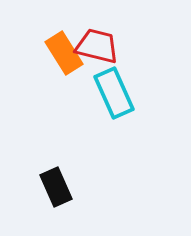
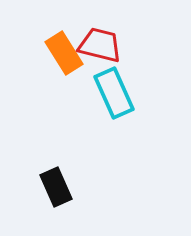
red trapezoid: moved 3 px right, 1 px up
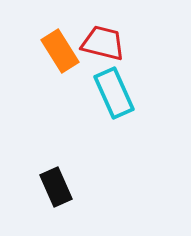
red trapezoid: moved 3 px right, 2 px up
orange rectangle: moved 4 px left, 2 px up
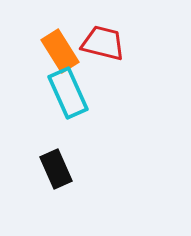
cyan rectangle: moved 46 px left
black rectangle: moved 18 px up
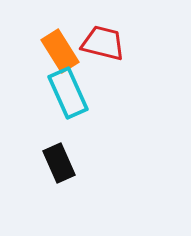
black rectangle: moved 3 px right, 6 px up
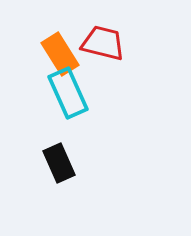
orange rectangle: moved 3 px down
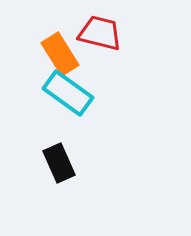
red trapezoid: moved 3 px left, 10 px up
cyan rectangle: rotated 30 degrees counterclockwise
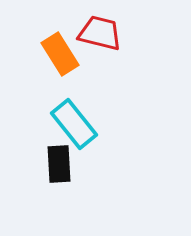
cyan rectangle: moved 6 px right, 31 px down; rotated 15 degrees clockwise
black rectangle: moved 1 px down; rotated 21 degrees clockwise
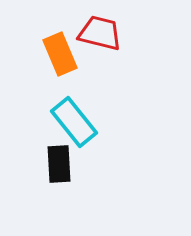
orange rectangle: rotated 9 degrees clockwise
cyan rectangle: moved 2 px up
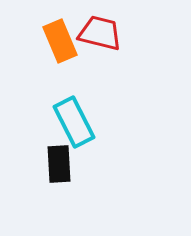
orange rectangle: moved 13 px up
cyan rectangle: rotated 12 degrees clockwise
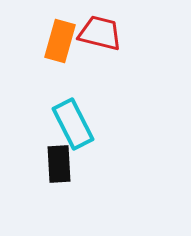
orange rectangle: rotated 39 degrees clockwise
cyan rectangle: moved 1 px left, 2 px down
